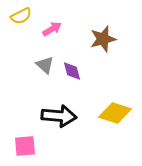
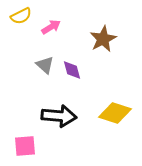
pink arrow: moved 1 px left, 2 px up
brown star: rotated 12 degrees counterclockwise
purple diamond: moved 1 px up
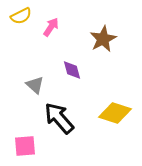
pink arrow: rotated 24 degrees counterclockwise
gray triangle: moved 10 px left, 20 px down
black arrow: moved 2 px down; rotated 136 degrees counterclockwise
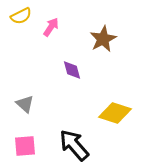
gray triangle: moved 10 px left, 19 px down
black arrow: moved 15 px right, 27 px down
